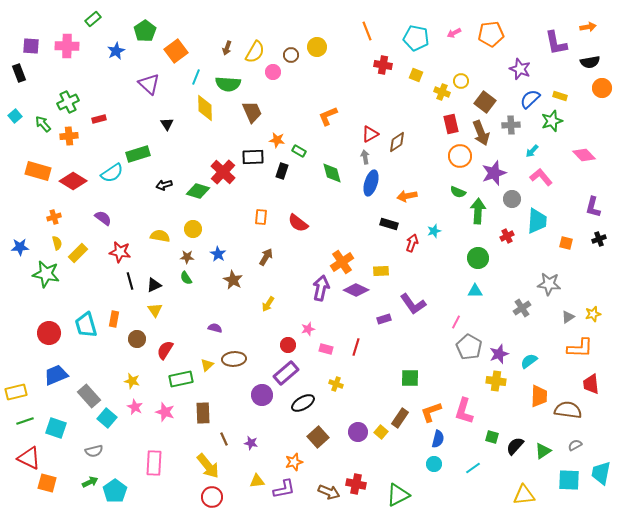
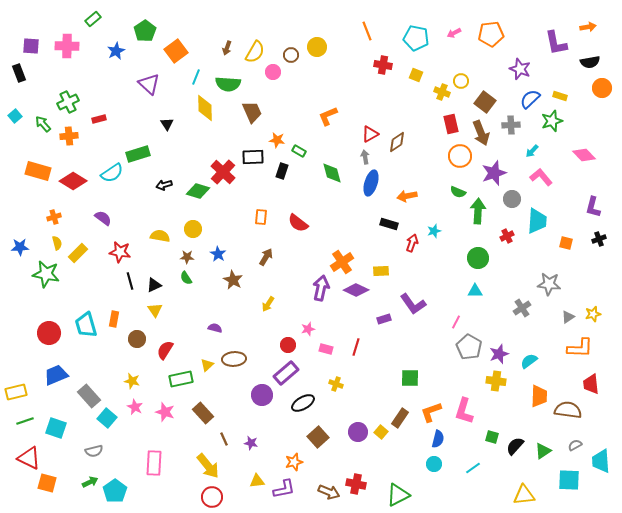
brown rectangle at (203, 413): rotated 40 degrees counterclockwise
cyan trapezoid at (601, 473): moved 12 px up; rotated 15 degrees counterclockwise
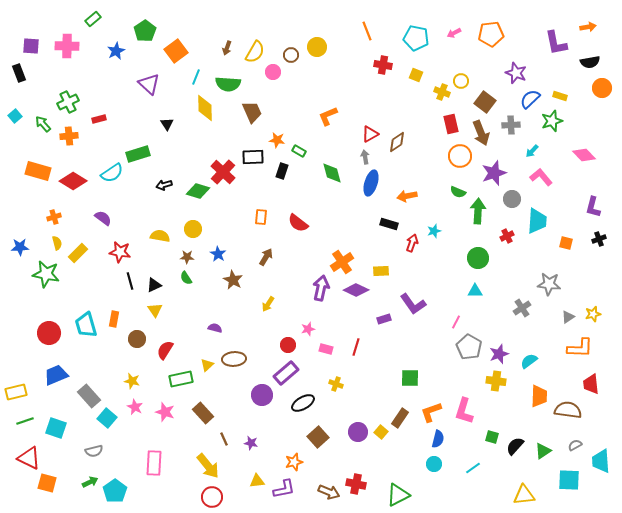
purple star at (520, 69): moved 4 px left, 4 px down
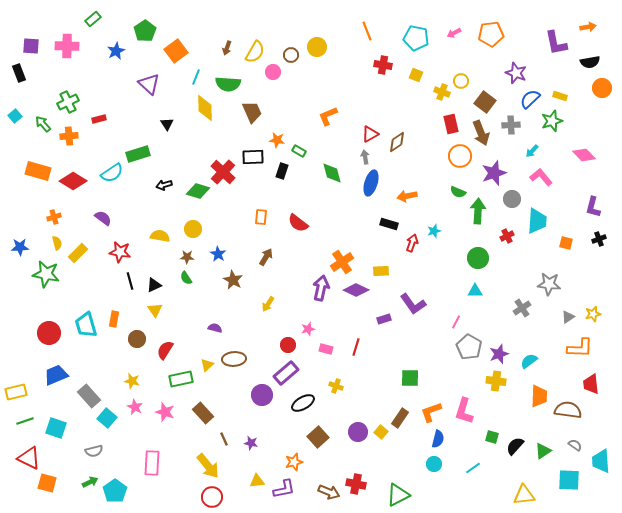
yellow cross at (336, 384): moved 2 px down
gray semicircle at (575, 445): rotated 64 degrees clockwise
pink rectangle at (154, 463): moved 2 px left
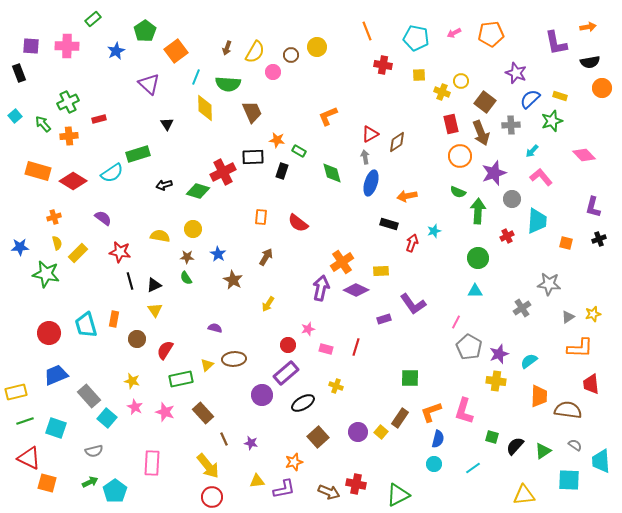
yellow square at (416, 75): moved 3 px right; rotated 24 degrees counterclockwise
red cross at (223, 172): rotated 20 degrees clockwise
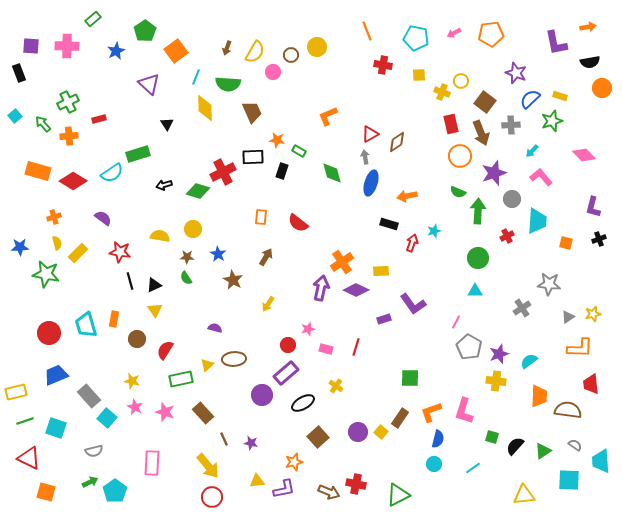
yellow cross at (336, 386): rotated 16 degrees clockwise
orange square at (47, 483): moved 1 px left, 9 px down
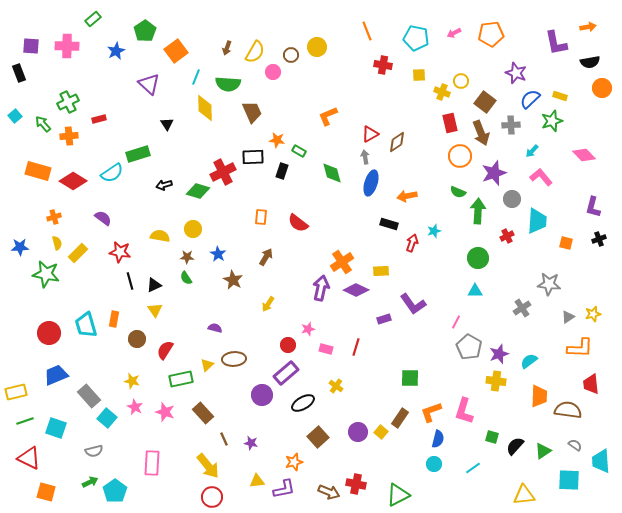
red rectangle at (451, 124): moved 1 px left, 1 px up
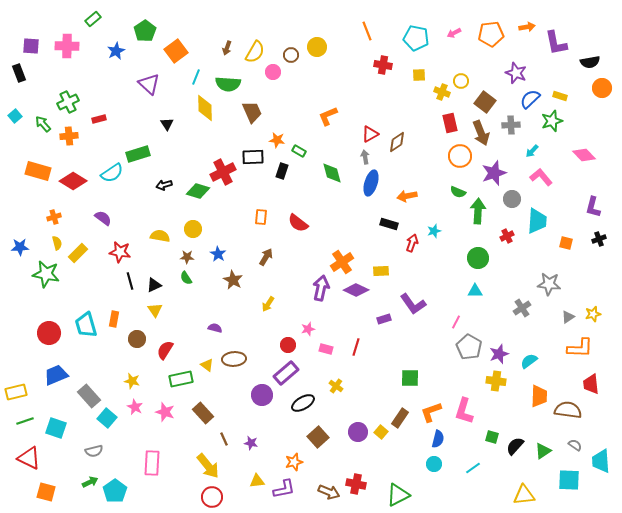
orange arrow at (588, 27): moved 61 px left
yellow triangle at (207, 365): rotated 40 degrees counterclockwise
